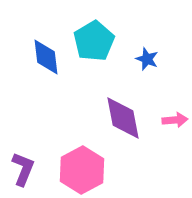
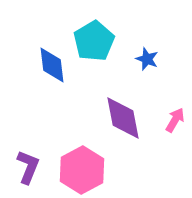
blue diamond: moved 6 px right, 8 px down
pink arrow: rotated 55 degrees counterclockwise
purple L-shape: moved 5 px right, 2 px up
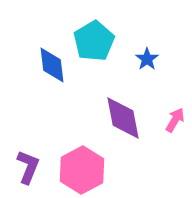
blue star: rotated 15 degrees clockwise
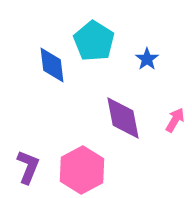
cyan pentagon: rotated 9 degrees counterclockwise
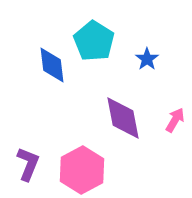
purple L-shape: moved 3 px up
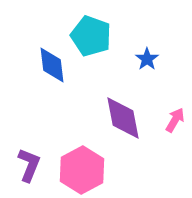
cyan pentagon: moved 3 px left, 5 px up; rotated 12 degrees counterclockwise
purple L-shape: moved 1 px right, 1 px down
